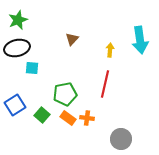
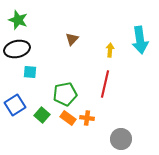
green star: rotated 30 degrees counterclockwise
black ellipse: moved 1 px down
cyan square: moved 2 px left, 4 px down
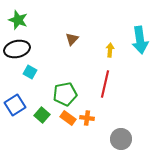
cyan square: rotated 24 degrees clockwise
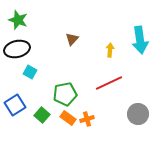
red line: moved 4 px right, 1 px up; rotated 52 degrees clockwise
orange cross: moved 1 px down; rotated 24 degrees counterclockwise
gray circle: moved 17 px right, 25 px up
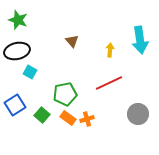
brown triangle: moved 2 px down; rotated 24 degrees counterclockwise
black ellipse: moved 2 px down
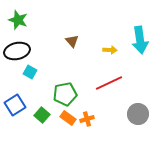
yellow arrow: rotated 88 degrees clockwise
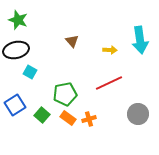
black ellipse: moved 1 px left, 1 px up
orange cross: moved 2 px right
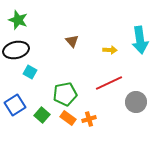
gray circle: moved 2 px left, 12 px up
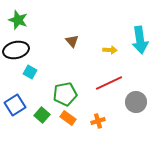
orange cross: moved 9 px right, 2 px down
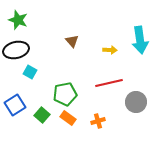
red line: rotated 12 degrees clockwise
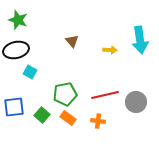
red line: moved 4 px left, 12 px down
blue square: moved 1 px left, 2 px down; rotated 25 degrees clockwise
orange cross: rotated 24 degrees clockwise
